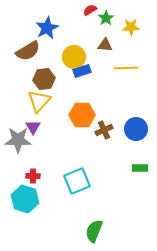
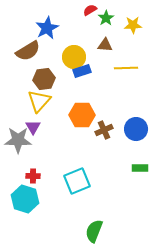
yellow star: moved 2 px right, 2 px up
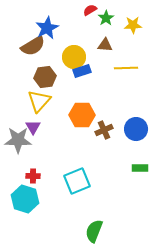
brown semicircle: moved 5 px right, 5 px up
brown hexagon: moved 1 px right, 2 px up
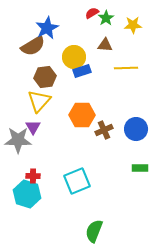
red semicircle: moved 2 px right, 3 px down
cyan hexagon: moved 2 px right, 5 px up
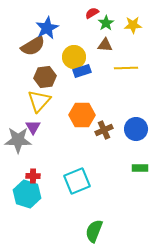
green star: moved 5 px down
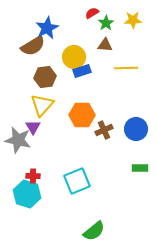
yellow star: moved 5 px up
yellow triangle: moved 3 px right, 4 px down
gray star: rotated 12 degrees clockwise
green semicircle: rotated 150 degrees counterclockwise
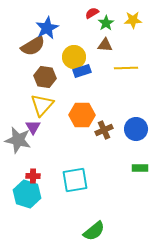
brown hexagon: rotated 15 degrees clockwise
cyan square: moved 2 px left, 1 px up; rotated 12 degrees clockwise
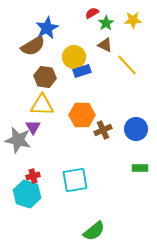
brown triangle: rotated 21 degrees clockwise
yellow line: moved 1 px right, 3 px up; rotated 50 degrees clockwise
yellow triangle: rotated 50 degrees clockwise
brown cross: moved 1 px left
red cross: rotated 16 degrees counterclockwise
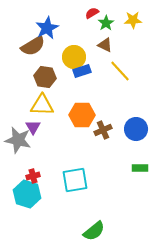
yellow line: moved 7 px left, 6 px down
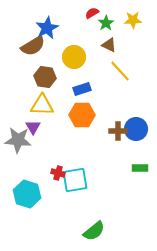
brown triangle: moved 4 px right
blue rectangle: moved 18 px down
brown cross: moved 15 px right, 1 px down; rotated 24 degrees clockwise
gray star: rotated 8 degrees counterclockwise
red cross: moved 25 px right, 3 px up; rotated 32 degrees clockwise
